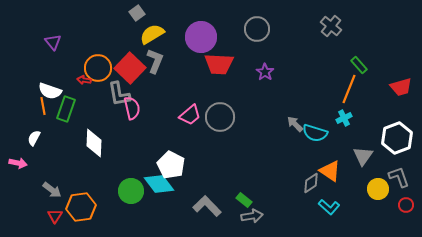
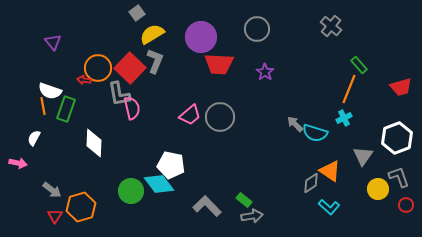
white pentagon at (171, 165): rotated 16 degrees counterclockwise
orange hexagon at (81, 207): rotated 8 degrees counterclockwise
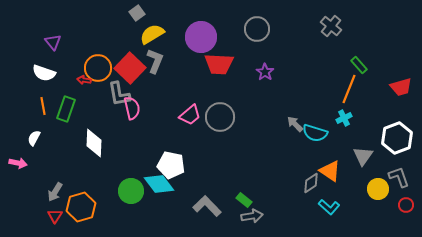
white semicircle at (50, 91): moved 6 px left, 18 px up
gray arrow at (52, 190): moved 3 px right, 2 px down; rotated 84 degrees clockwise
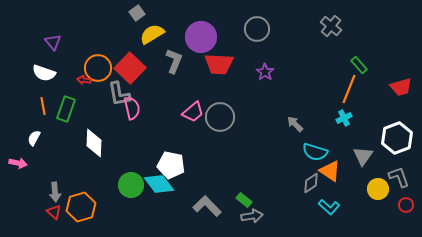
gray L-shape at (155, 61): moved 19 px right
pink trapezoid at (190, 115): moved 3 px right, 3 px up
cyan semicircle at (315, 133): moved 19 px down
green circle at (131, 191): moved 6 px up
gray arrow at (55, 192): rotated 36 degrees counterclockwise
red triangle at (55, 216): moved 1 px left, 4 px up; rotated 21 degrees counterclockwise
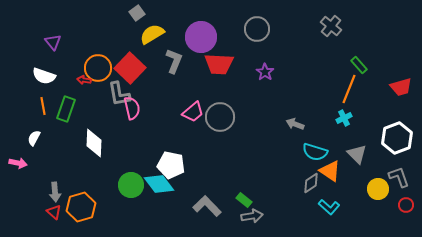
white semicircle at (44, 73): moved 3 px down
gray arrow at (295, 124): rotated 24 degrees counterclockwise
gray triangle at (363, 156): moved 6 px left, 2 px up; rotated 20 degrees counterclockwise
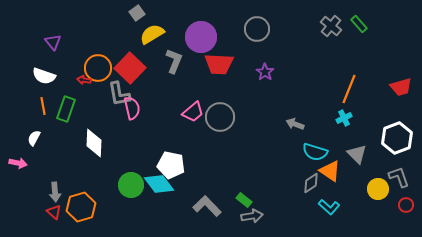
green rectangle at (359, 65): moved 41 px up
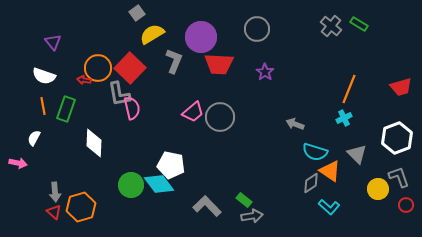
green rectangle at (359, 24): rotated 18 degrees counterclockwise
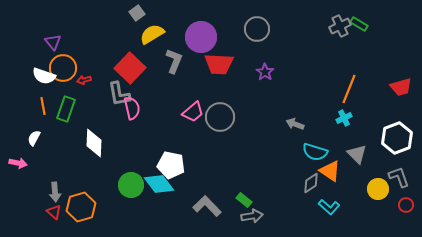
gray cross at (331, 26): moved 9 px right; rotated 25 degrees clockwise
orange circle at (98, 68): moved 35 px left
red arrow at (84, 80): rotated 24 degrees counterclockwise
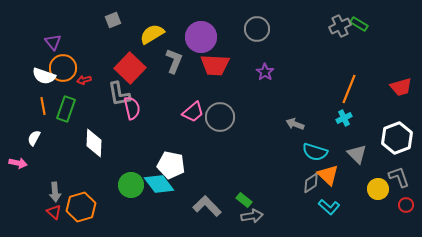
gray square at (137, 13): moved 24 px left, 7 px down; rotated 14 degrees clockwise
red trapezoid at (219, 64): moved 4 px left, 1 px down
orange triangle at (330, 171): moved 2 px left, 4 px down; rotated 10 degrees clockwise
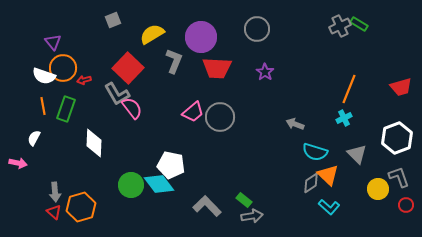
red trapezoid at (215, 65): moved 2 px right, 3 px down
red square at (130, 68): moved 2 px left
gray L-shape at (119, 94): moved 2 px left; rotated 20 degrees counterclockwise
pink semicircle at (132, 108): rotated 25 degrees counterclockwise
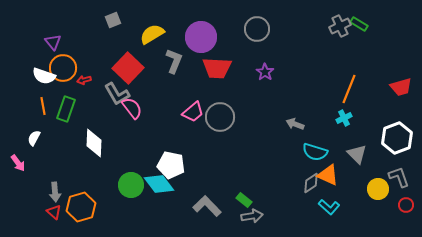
pink arrow at (18, 163): rotated 42 degrees clockwise
orange triangle at (328, 175): rotated 20 degrees counterclockwise
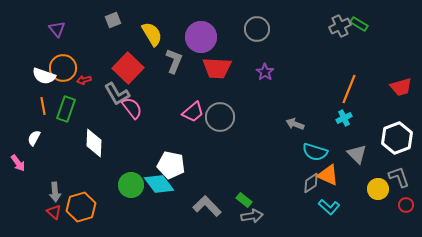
yellow semicircle at (152, 34): rotated 90 degrees clockwise
purple triangle at (53, 42): moved 4 px right, 13 px up
